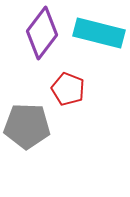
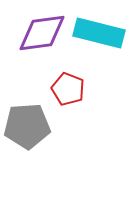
purple diamond: rotated 45 degrees clockwise
gray pentagon: rotated 6 degrees counterclockwise
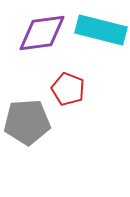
cyan rectangle: moved 2 px right, 3 px up
gray pentagon: moved 4 px up
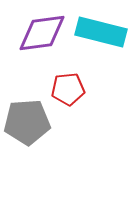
cyan rectangle: moved 2 px down
red pentagon: rotated 28 degrees counterclockwise
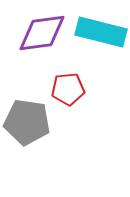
gray pentagon: rotated 12 degrees clockwise
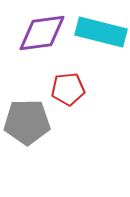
gray pentagon: rotated 9 degrees counterclockwise
